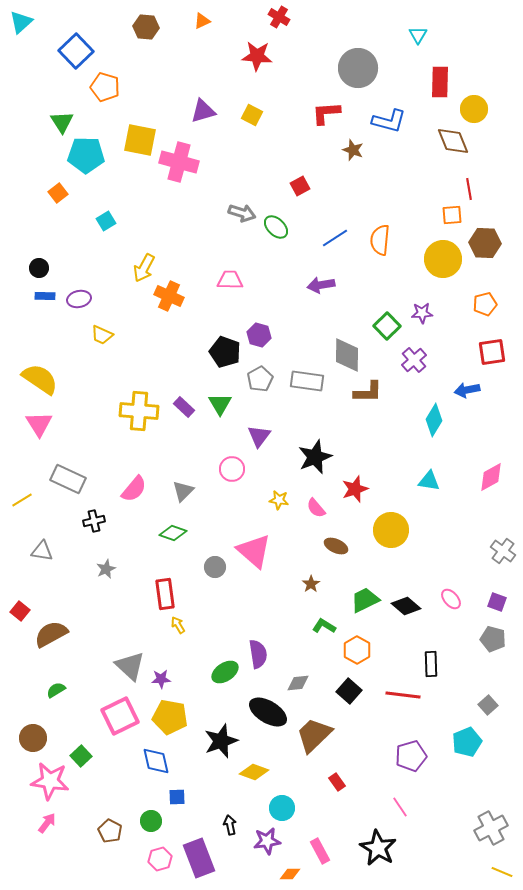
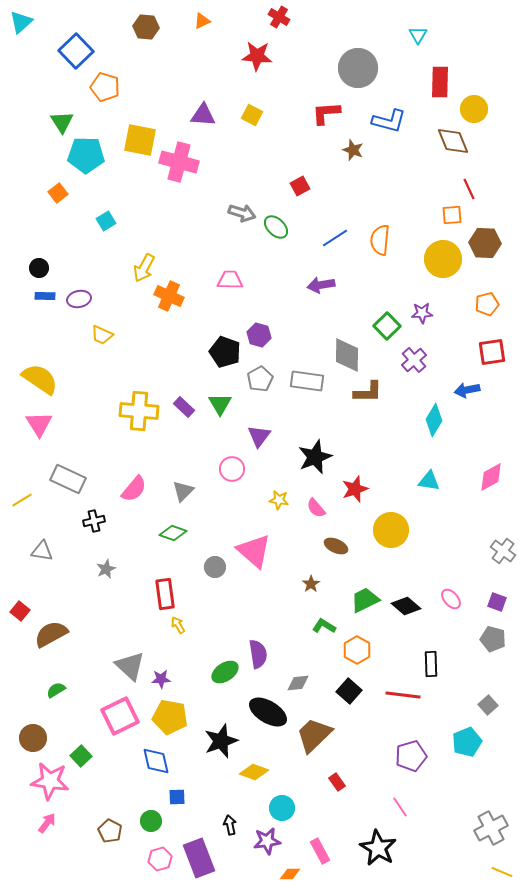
purple triangle at (203, 111): moved 4 px down; rotated 20 degrees clockwise
red line at (469, 189): rotated 15 degrees counterclockwise
orange pentagon at (485, 304): moved 2 px right
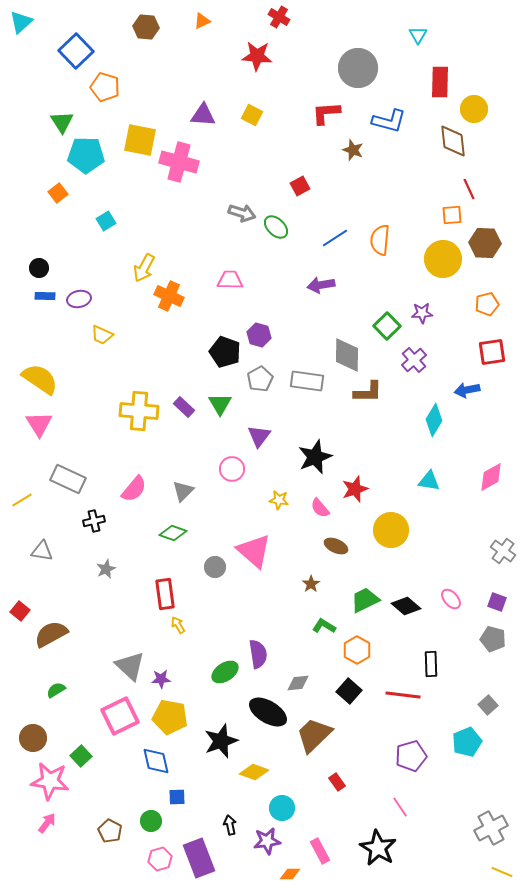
brown diamond at (453, 141): rotated 16 degrees clockwise
pink semicircle at (316, 508): moved 4 px right
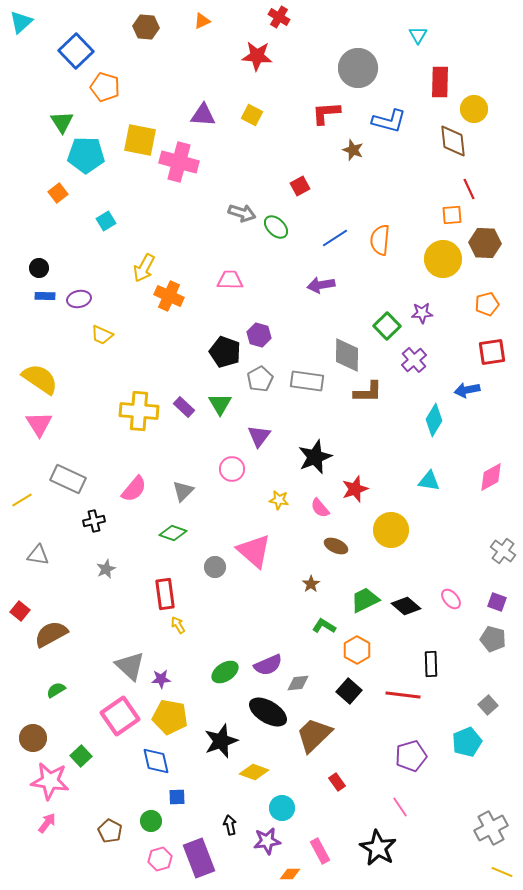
gray triangle at (42, 551): moved 4 px left, 4 px down
purple semicircle at (258, 654): moved 10 px right, 11 px down; rotated 76 degrees clockwise
pink square at (120, 716): rotated 9 degrees counterclockwise
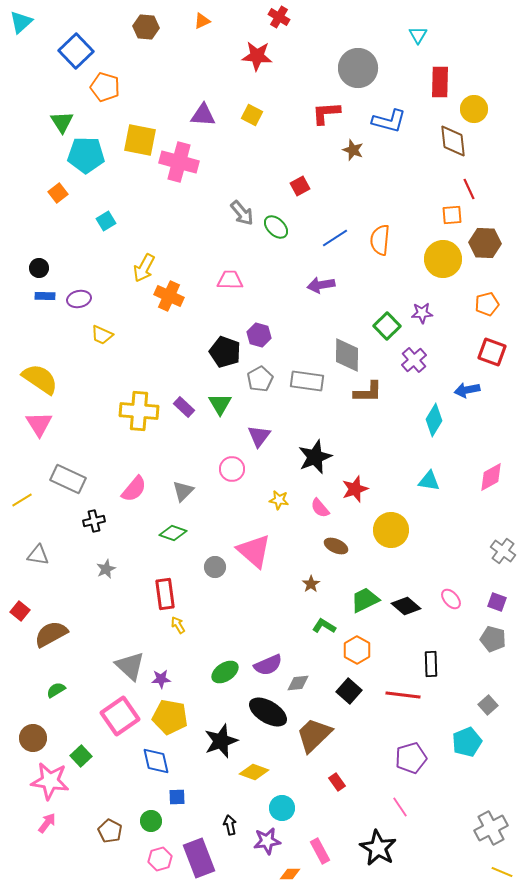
gray arrow at (242, 213): rotated 32 degrees clockwise
red square at (492, 352): rotated 28 degrees clockwise
purple pentagon at (411, 756): moved 2 px down
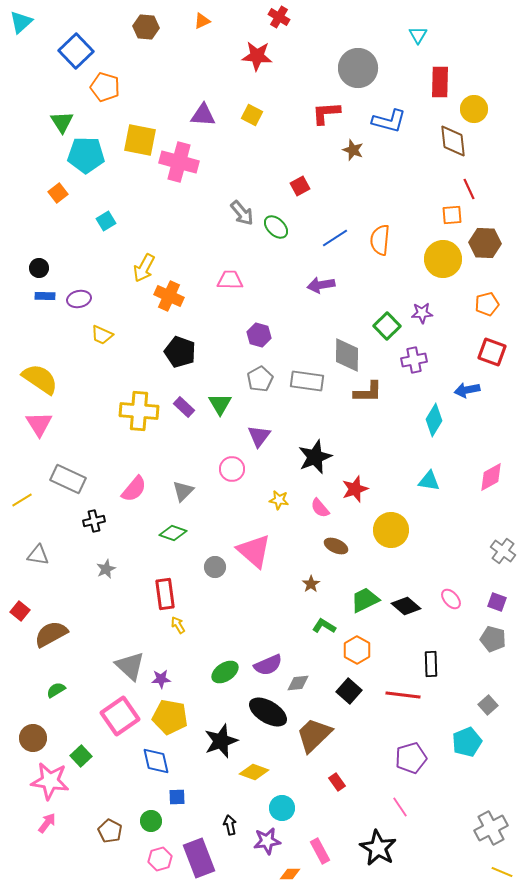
black pentagon at (225, 352): moved 45 px left
purple cross at (414, 360): rotated 30 degrees clockwise
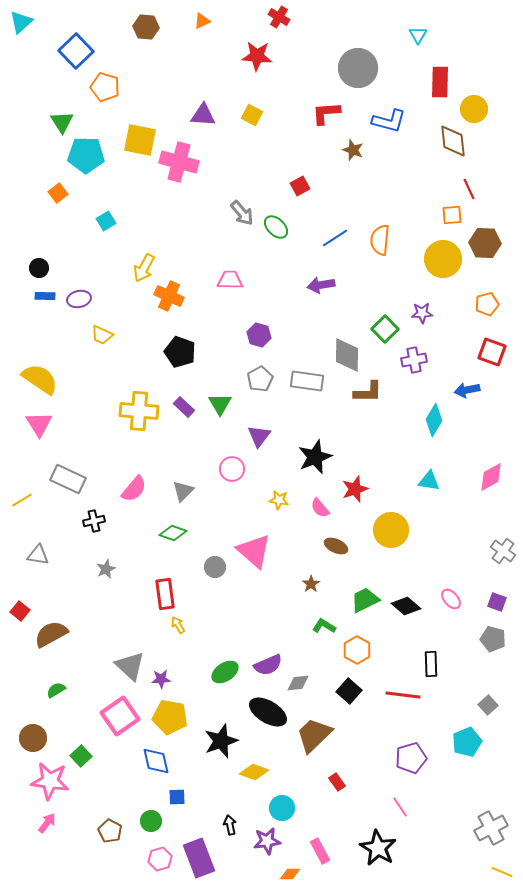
green square at (387, 326): moved 2 px left, 3 px down
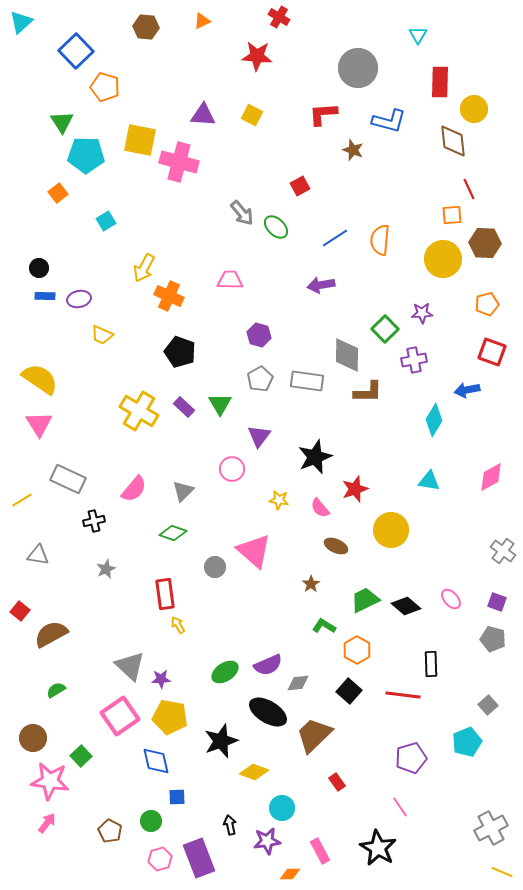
red L-shape at (326, 113): moved 3 px left, 1 px down
yellow cross at (139, 411): rotated 27 degrees clockwise
